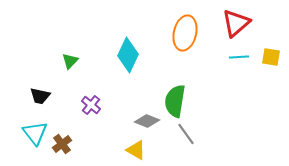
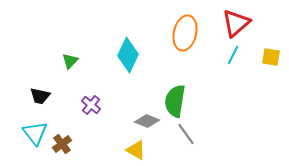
cyan line: moved 6 px left, 2 px up; rotated 60 degrees counterclockwise
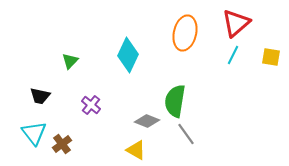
cyan triangle: moved 1 px left
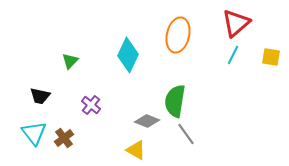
orange ellipse: moved 7 px left, 2 px down
brown cross: moved 2 px right, 6 px up
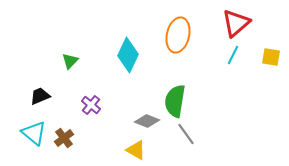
black trapezoid: rotated 145 degrees clockwise
cyan triangle: rotated 12 degrees counterclockwise
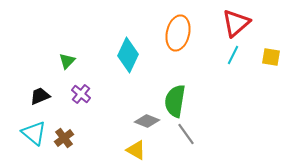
orange ellipse: moved 2 px up
green triangle: moved 3 px left
purple cross: moved 10 px left, 11 px up
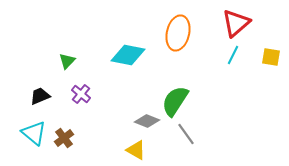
cyan diamond: rotated 76 degrees clockwise
green semicircle: rotated 24 degrees clockwise
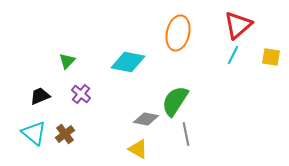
red triangle: moved 2 px right, 2 px down
cyan diamond: moved 7 px down
gray diamond: moved 1 px left, 2 px up; rotated 10 degrees counterclockwise
gray line: rotated 25 degrees clockwise
brown cross: moved 1 px right, 4 px up
yellow triangle: moved 2 px right, 1 px up
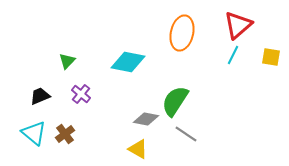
orange ellipse: moved 4 px right
gray line: rotated 45 degrees counterclockwise
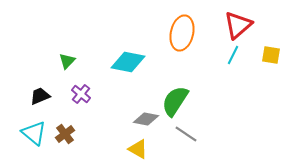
yellow square: moved 2 px up
